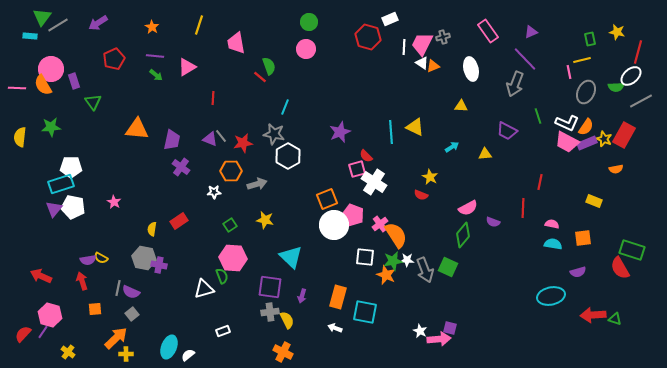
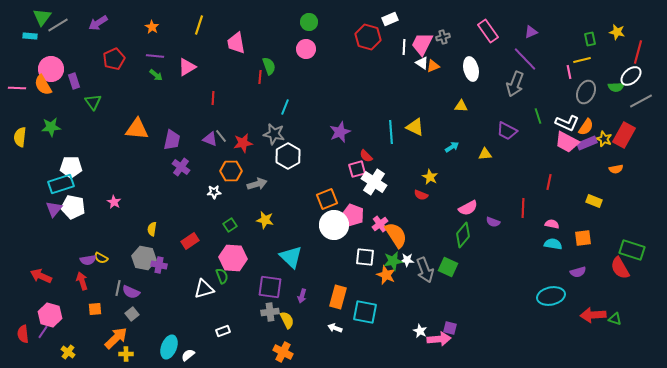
red line at (260, 77): rotated 56 degrees clockwise
red line at (540, 182): moved 9 px right
red rectangle at (179, 221): moved 11 px right, 20 px down
red semicircle at (23, 334): rotated 48 degrees counterclockwise
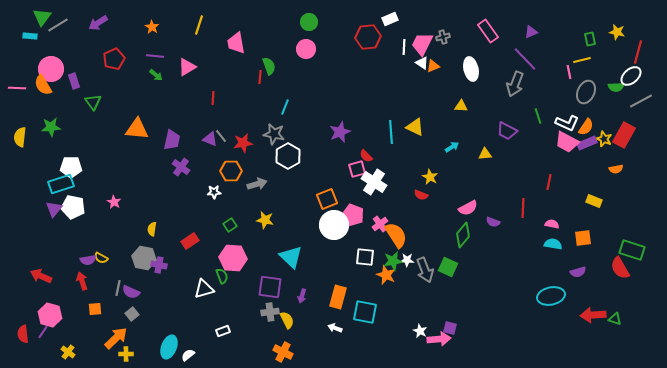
red hexagon at (368, 37): rotated 20 degrees counterclockwise
